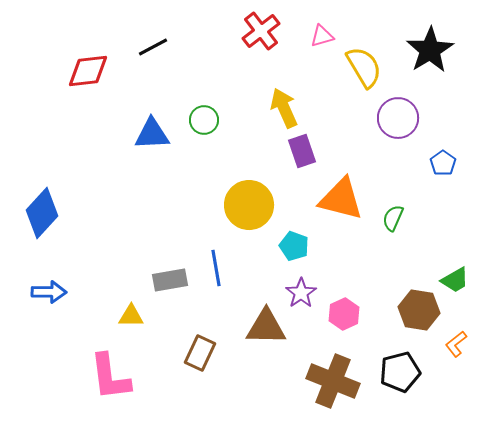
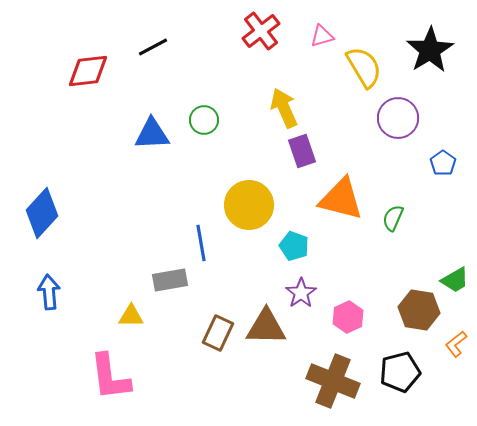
blue line: moved 15 px left, 25 px up
blue arrow: rotated 96 degrees counterclockwise
pink hexagon: moved 4 px right, 3 px down
brown rectangle: moved 18 px right, 20 px up
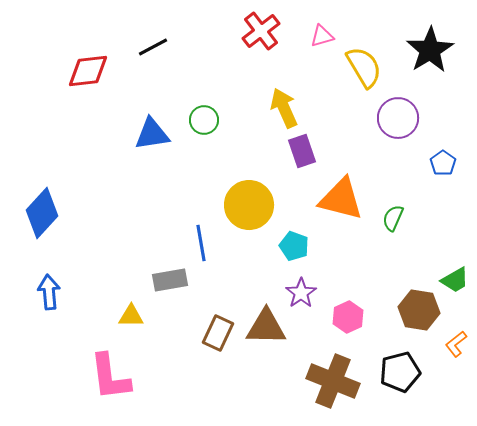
blue triangle: rotated 6 degrees counterclockwise
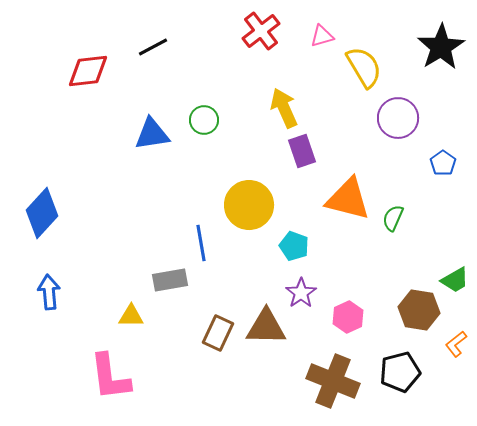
black star: moved 11 px right, 3 px up
orange triangle: moved 7 px right
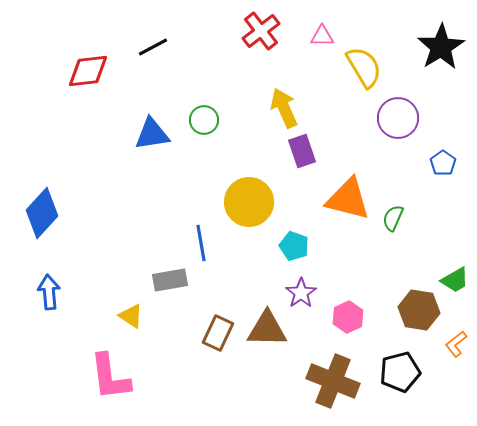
pink triangle: rotated 15 degrees clockwise
yellow circle: moved 3 px up
yellow triangle: rotated 32 degrees clockwise
brown triangle: moved 1 px right, 2 px down
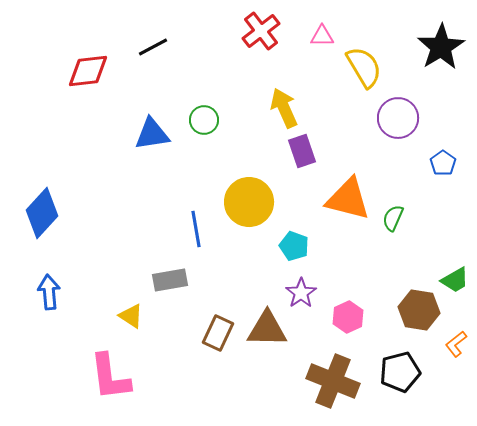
blue line: moved 5 px left, 14 px up
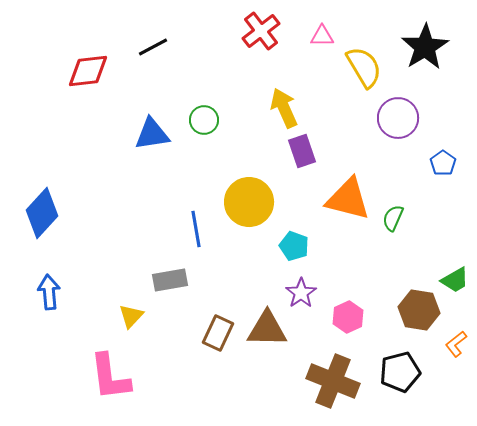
black star: moved 16 px left
yellow triangle: rotated 40 degrees clockwise
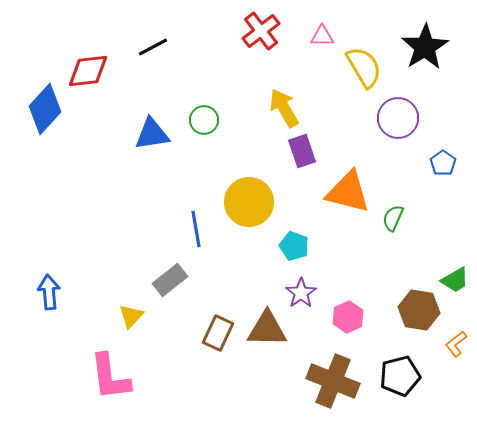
yellow arrow: rotated 6 degrees counterclockwise
orange triangle: moved 7 px up
blue diamond: moved 3 px right, 104 px up
gray rectangle: rotated 28 degrees counterclockwise
black pentagon: moved 4 px down
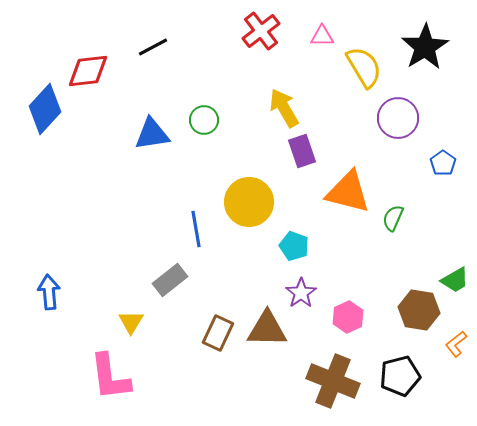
yellow triangle: moved 6 px down; rotated 12 degrees counterclockwise
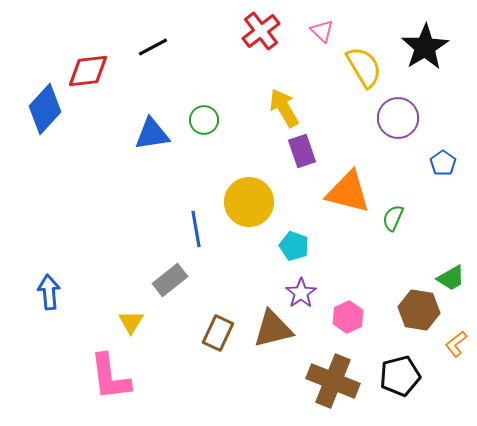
pink triangle: moved 5 px up; rotated 45 degrees clockwise
green trapezoid: moved 4 px left, 2 px up
brown triangle: moved 6 px right; rotated 15 degrees counterclockwise
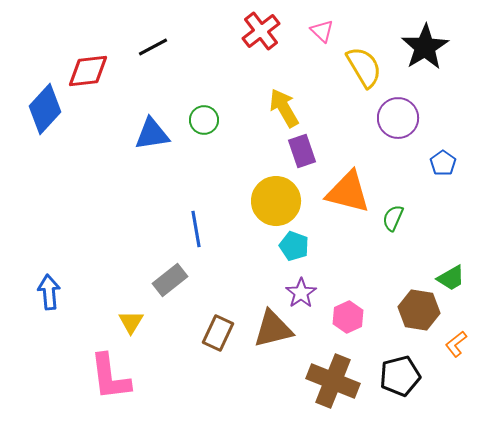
yellow circle: moved 27 px right, 1 px up
